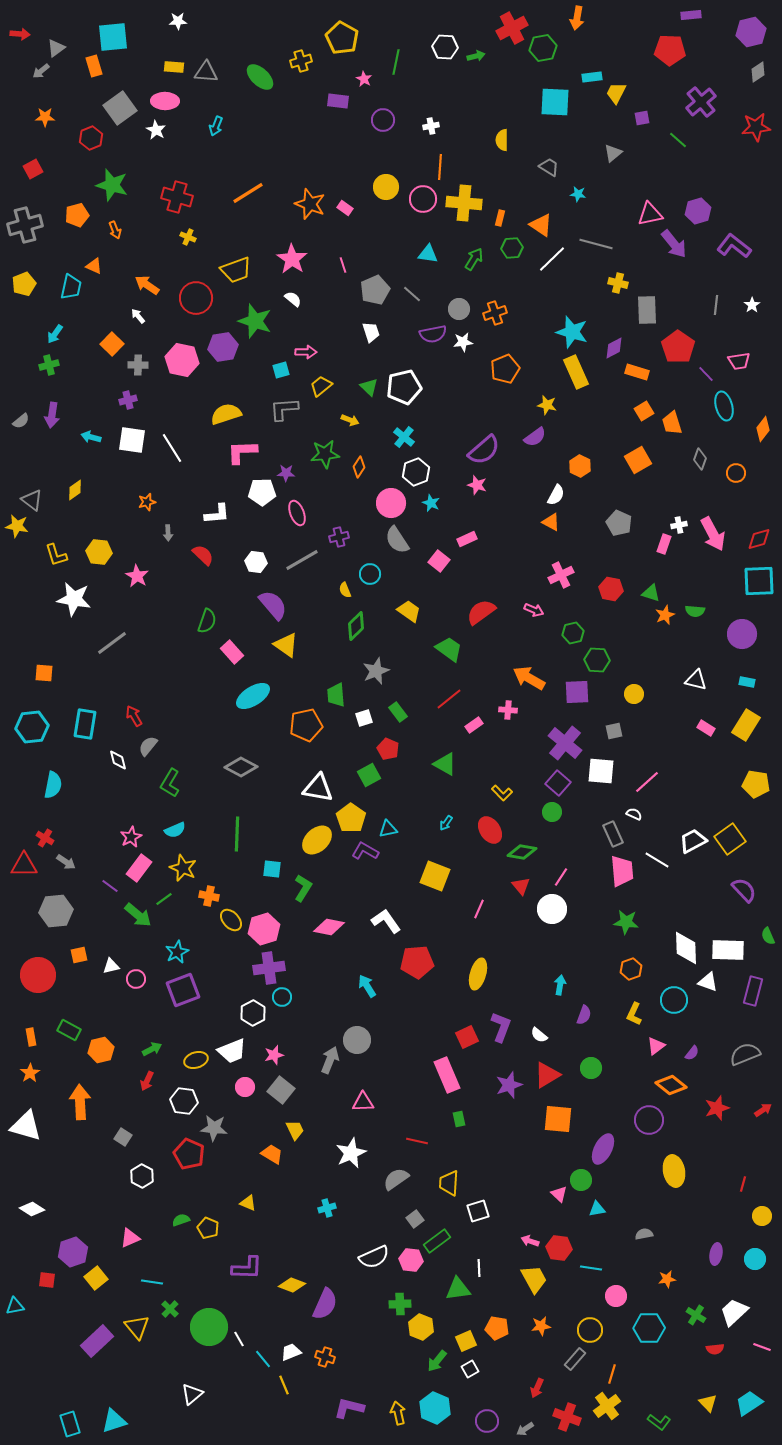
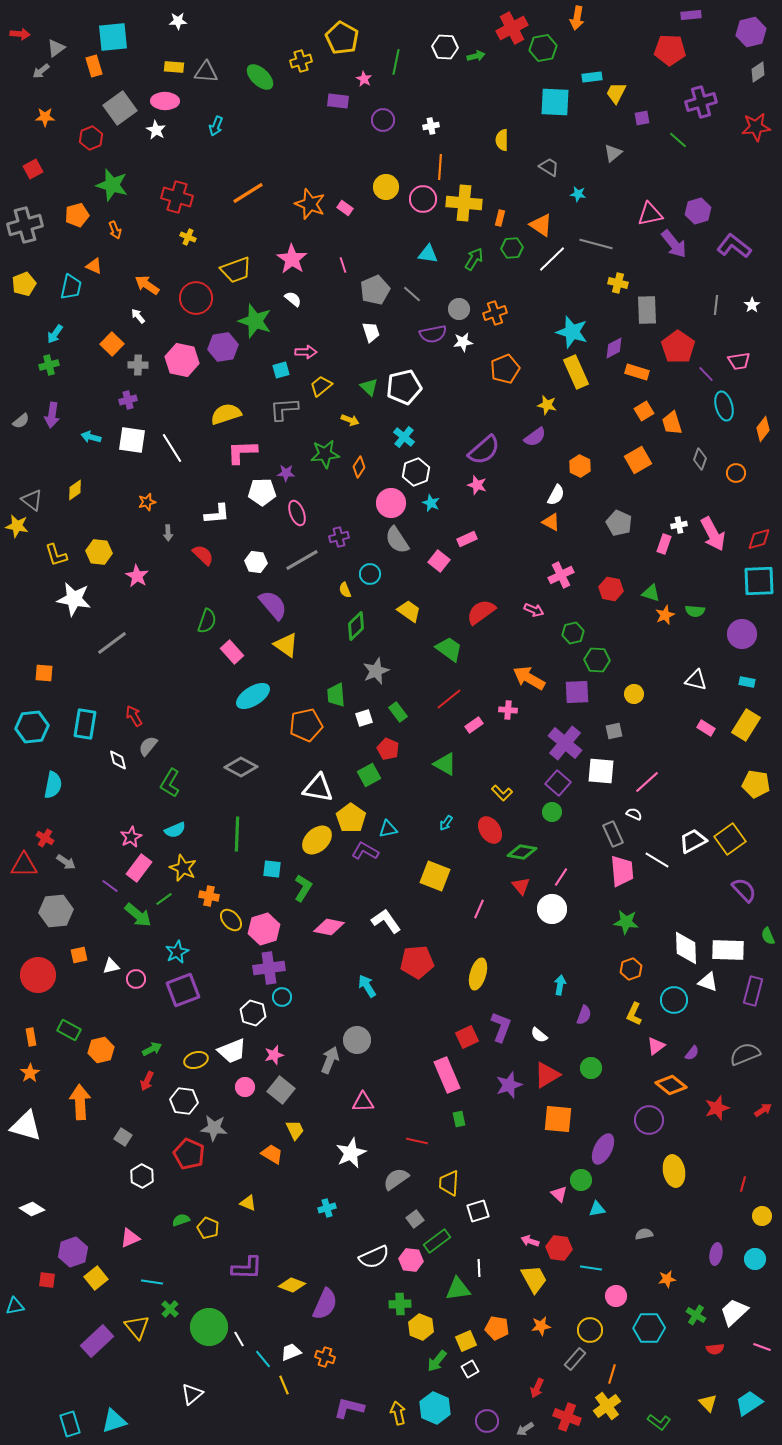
purple cross at (701, 102): rotated 24 degrees clockwise
white hexagon at (253, 1013): rotated 15 degrees counterclockwise
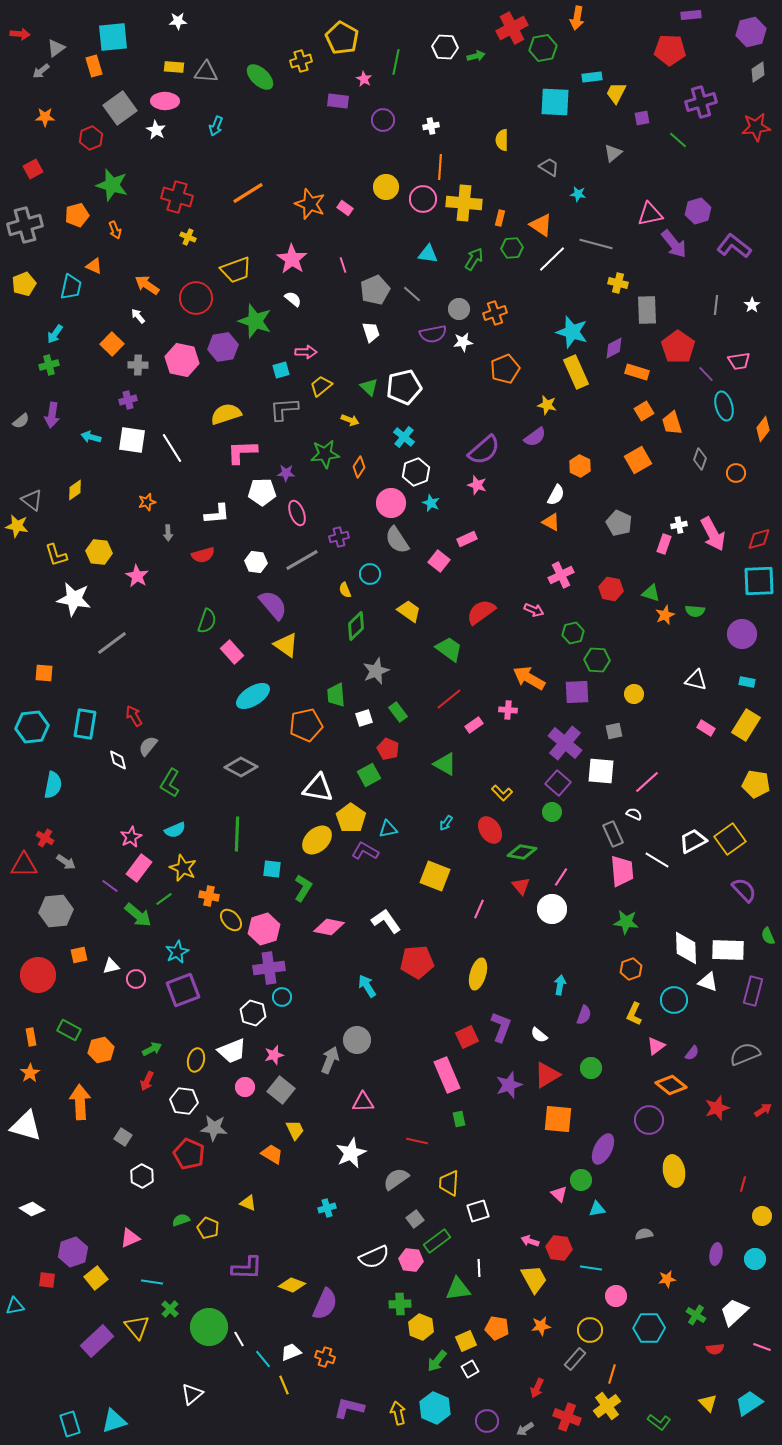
red semicircle at (203, 555): rotated 120 degrees clockwise
yellow ellipse at (196, 1060): rotated 60 degrees counterclockwise
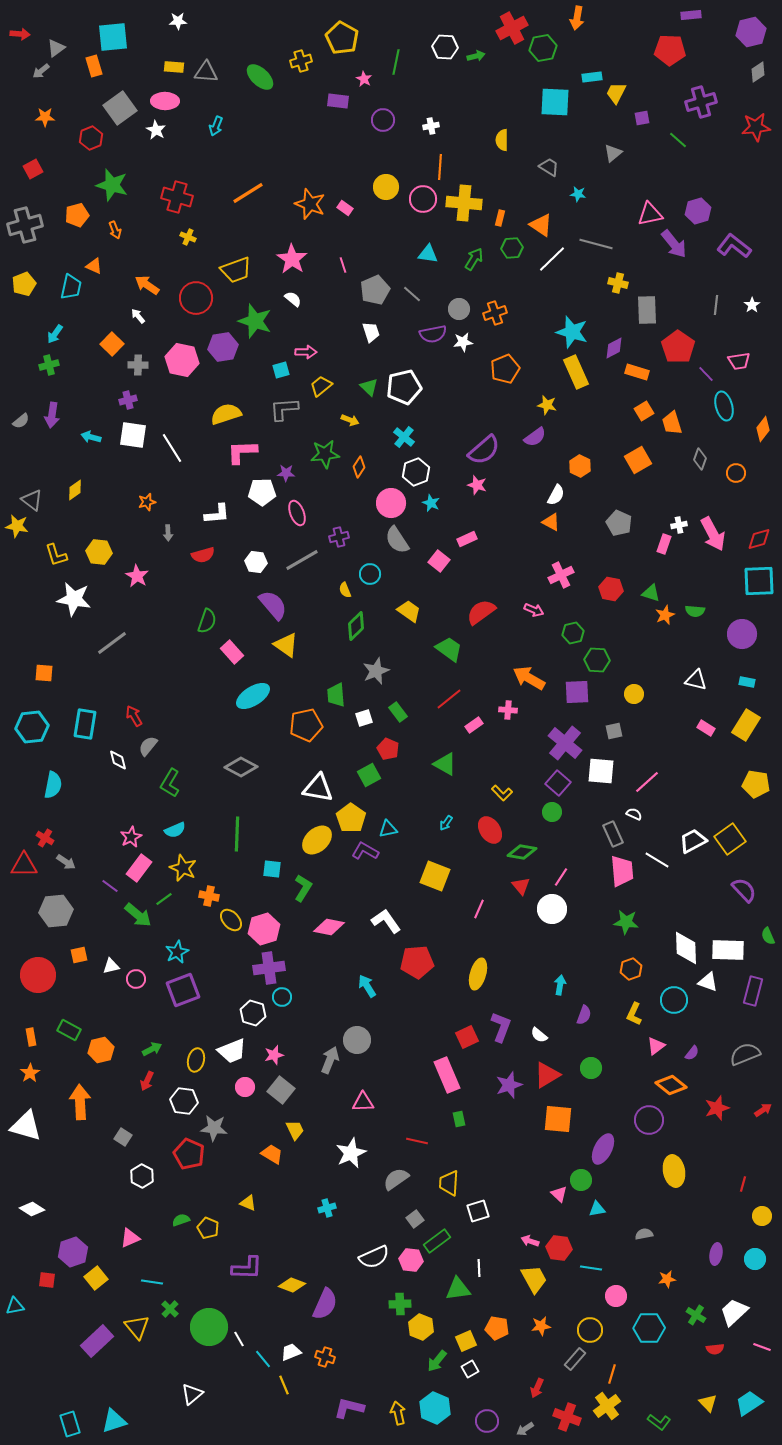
white square at (132, 440): moved 1 px right, 5 px up
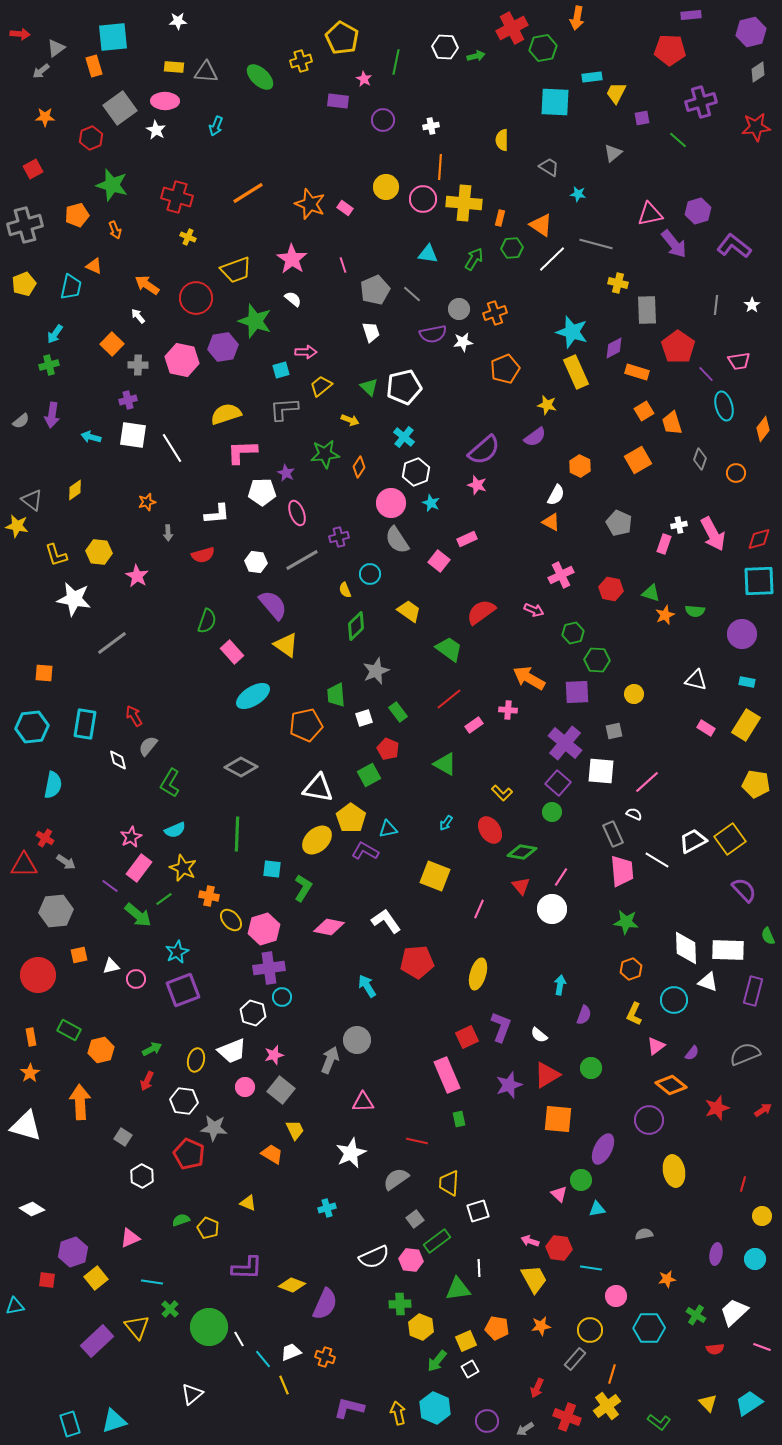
purple star at (286, 473): rotated 24 degrees clockwise
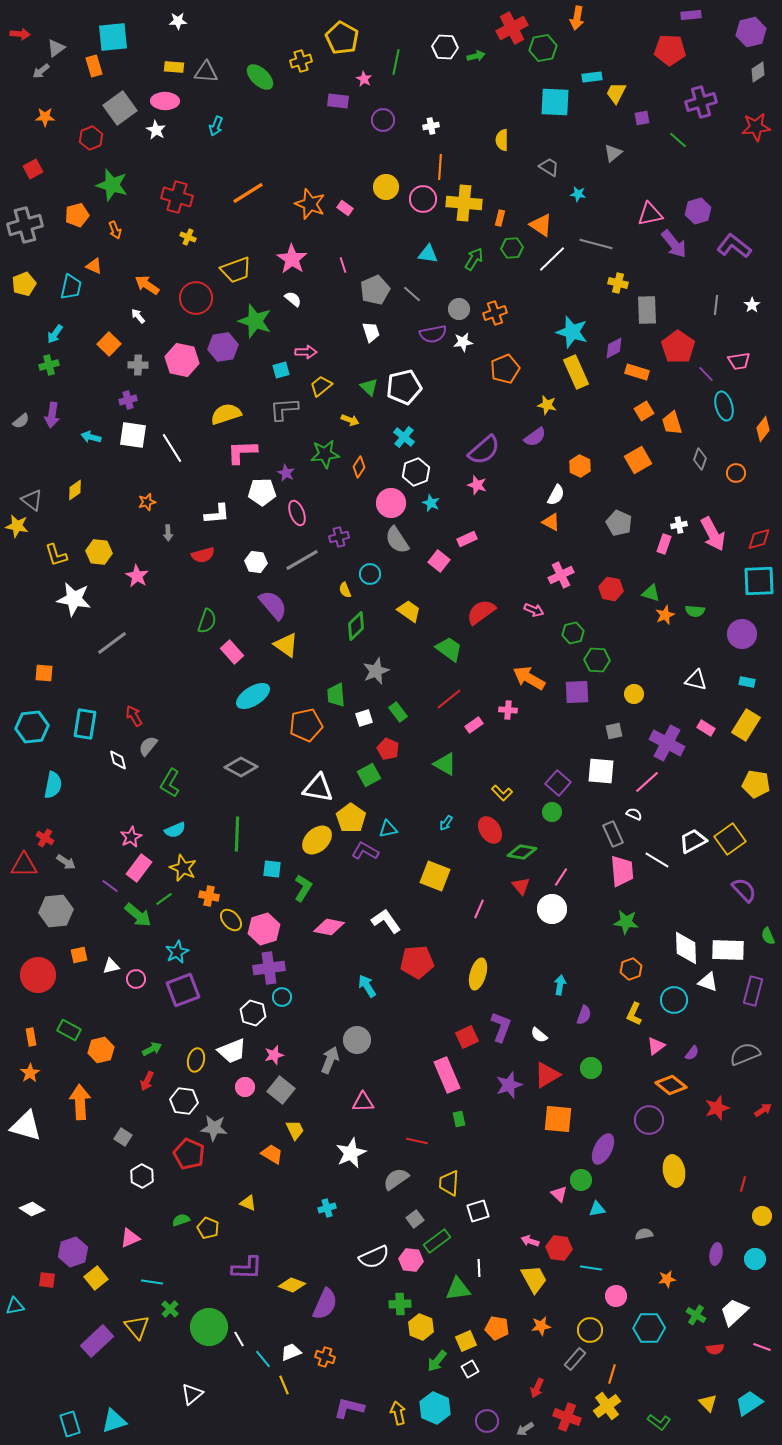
orange square at (112, 344): moved 3 px left
purple cross at (565, 743): moved 102 px right; rotated 12 degrees counterclockwise
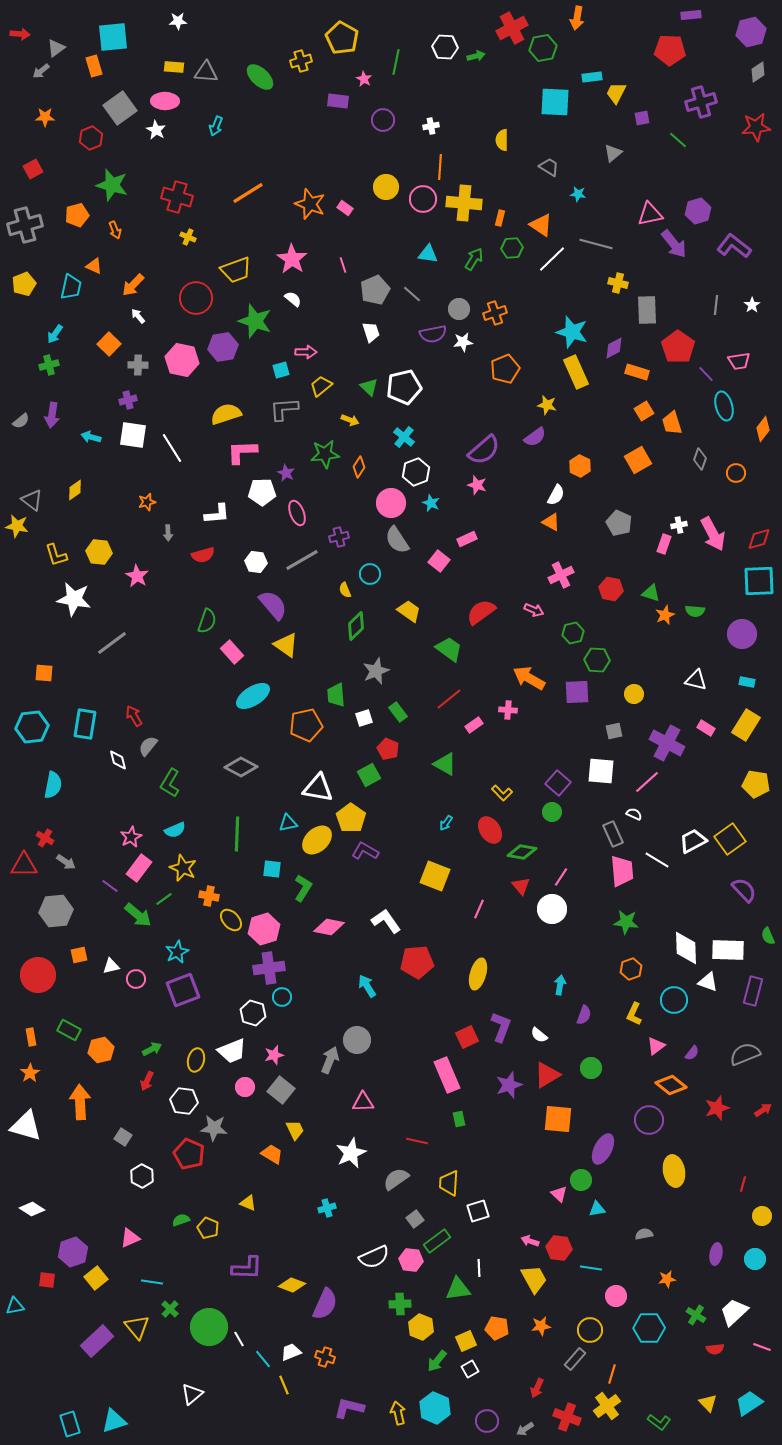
orange arrow at (147, 285): moved 14 px left; rotated 80 degrees counterclockwise
cyan triangle at (388, 829): moved 100 px left, 6 px up
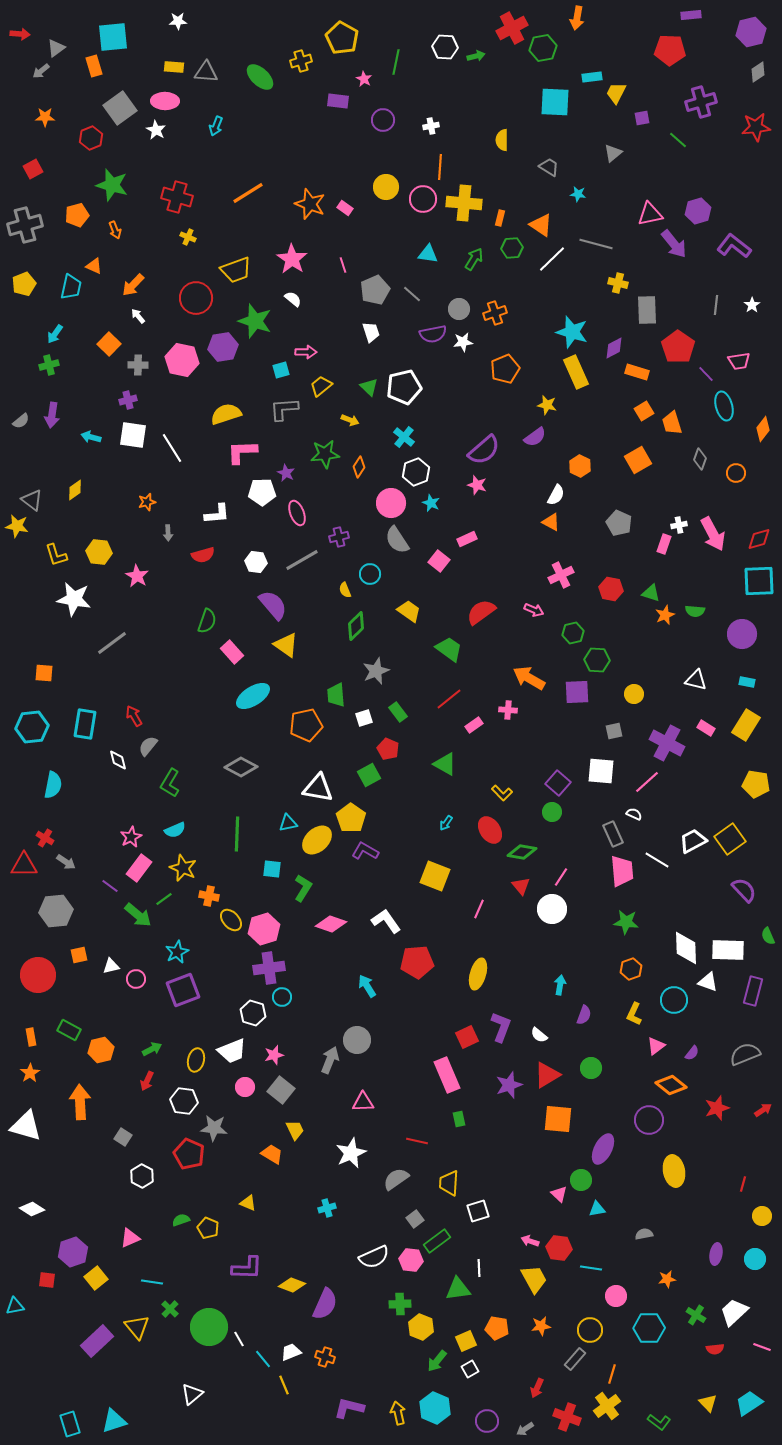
pink diamond at (329, 927): moved 2 px right, 3 px up; rotated 8 degrees clockwise
